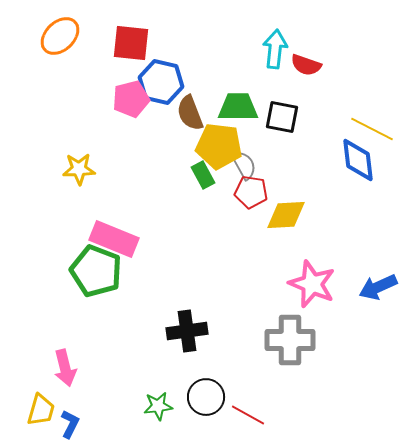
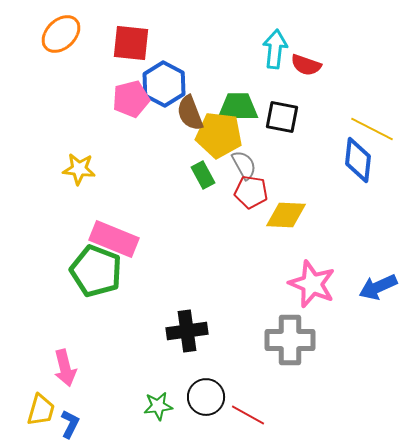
orange ellipse: moved 1 px right, 2 px up
blue hexagon: moved 3 px right, 2 px down; rotated 15 degrees clockwise
yellow pentagon: moved 11 px up
blue diamond: rotated 12 degrees clockwise
yellow star: rotated 8 degrees clockwise
yellow diamond: rotated 6 degrees clockwise
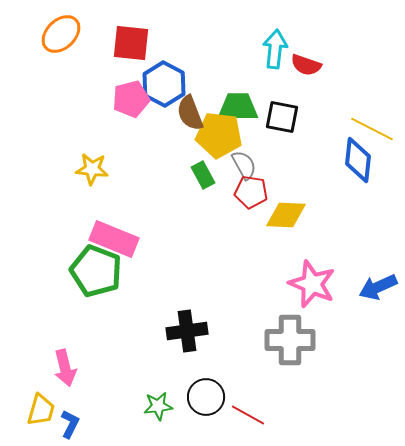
yellow star: moved 13 px right
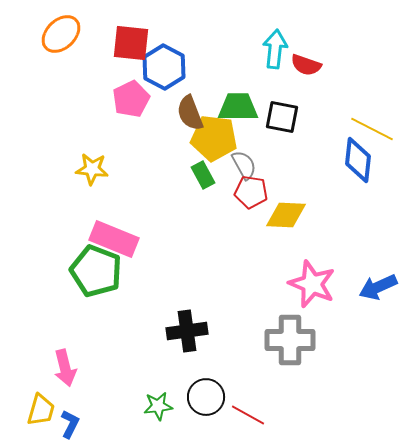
blue hexagon: moved 17 px up
pink pentagon: rotated 12 degrees counterclockwise
yellow pentagon: moved 5 px left, 3 px down
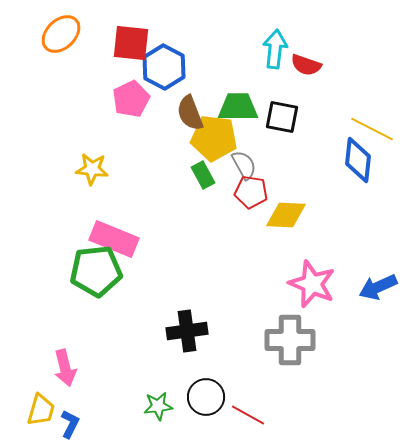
green pentagon: rotated 27 degrees counterclockwise
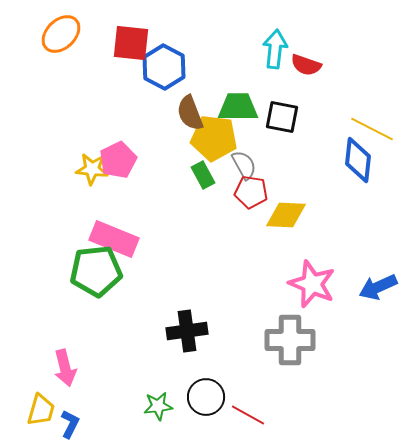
pink pentagon: moved 13 px left, 61 px down
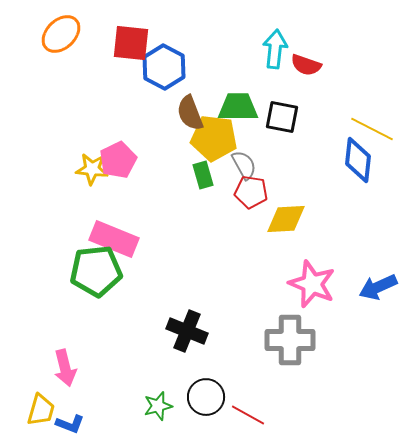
green rectangle: rotated 12 degrees clockwise
yellow diamond: moved 4 px down; rotated 6 degrees counterclockwise
black cross: rotated 30 degrees clockwise
green star: rotated 8 degrees counterclockwise
blue L-shape: rotated 84 degrees clockwise
